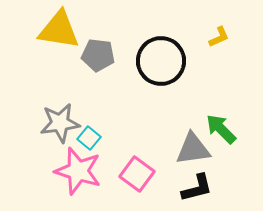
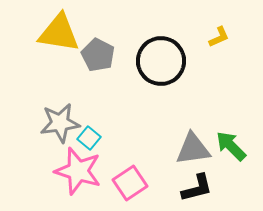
yellow triangle: moved 3 px down
gray pentagon: rotated 20 degrees clockwise
green arrow: moved 10 px right, 17 px down
pink square: moved 7 px left, 9 px down; rotated 20 degrees clockwise
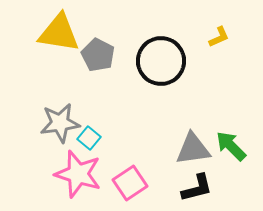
pink star: moved 3 px down
